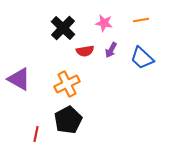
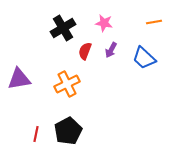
orange line: moved 13 px right, 2 px down
black cross: rotated 15 degrees clockwise
red semicircle: rotated 120 degrees clockwise
blue trapezoid: moved 2 px right
purple triangle: rotated 40 degrees counterclockwise
black pentagon: moved 11 px down
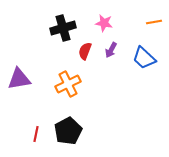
black cross: rotated 15 degrees clockwise
orange cross: moved 1 px right
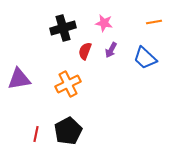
blue trapezoid: moved 1 px right
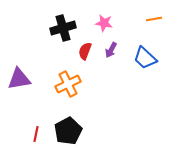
orange line: moved 3 px up
